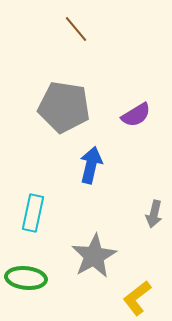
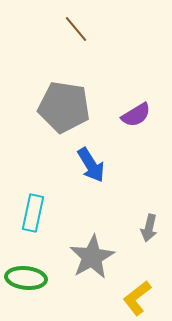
blue arrow: rotated 135 degrees clockwise
gray arrow: moved 5 px left, 14 px down
gray star: moved 2 px left, 1 px down
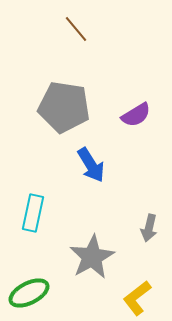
green ellipse: moved 3 px right, 15 px down; rotated 33 degrees counterclockwise
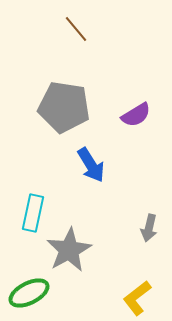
gray star: moved 23 px left, 7 px up
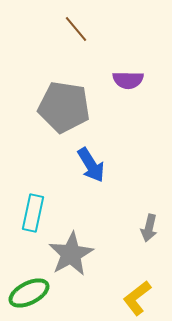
purple semicircle: moved 8 px left, 35 px up; rotated 32 degrees clockwise
gray star: moved 2 px right, 4 px down
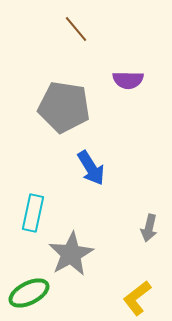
blue arrow: moved 3 px down
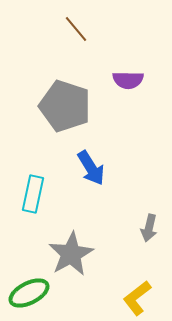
gray pentagon: moved 1 px right, 1 px up; rotated 9 degrees clockwise
cyan rectangle: moved 19 px up
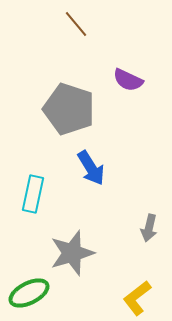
brown line: moved 5 px up
purple semicircle: rotated 24 degrees clockwise
gray pentagon: moved 4 px right, 3 px down
gray star: moved 1 px right, 1 px up; rotated 12 degrees clockwise
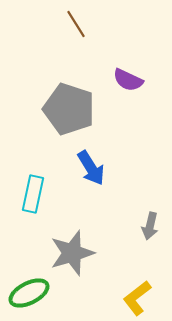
brown line: rotated 8 degrees clockwise
gray arrow: moved 1 px right, 2 px up
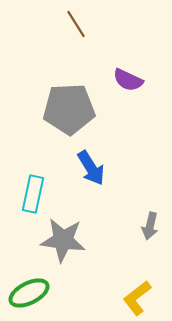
gray pentagon: rotated 21 degrees counterclockwise
gray star: moved 9 px left, 13 px up; rotated 24 degrees clockwise
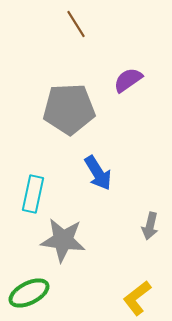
purple semicircle: rotated 120 degrees clockwise
blue arrow: moved 7 px right, 5 px down
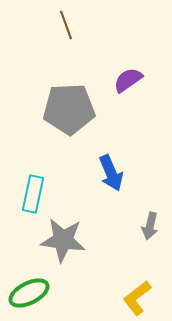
brown line: moved 10 px left, 1 px down; rotated 12 degrees clockwise
blue arrow: moved 13 px right; rotated 9 degrees clockwise
